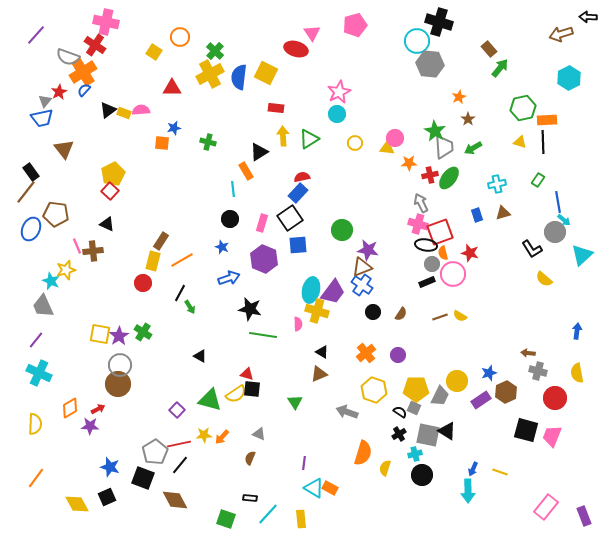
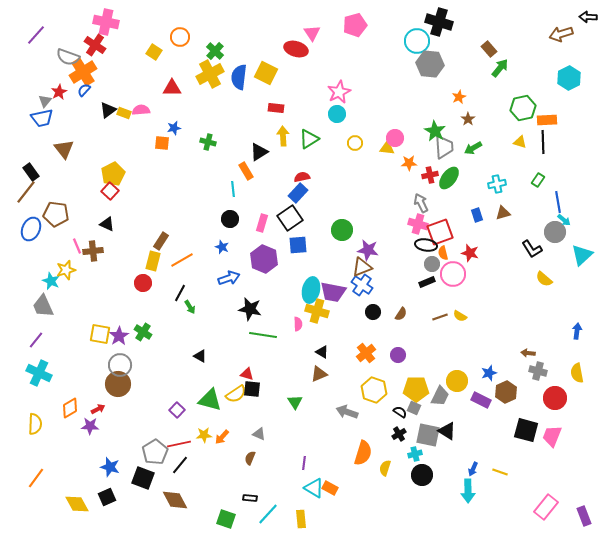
purple trapezoid at (333, 292): rotated 64 degrees clockwise
purple rectangle at (481, 400): rotated 60 degrees clockwise
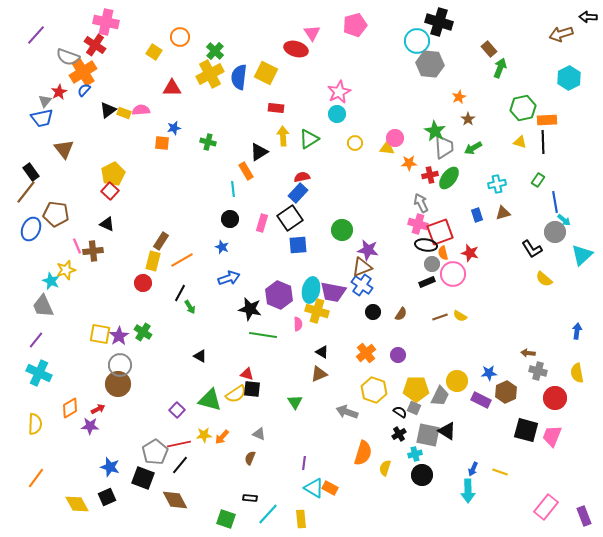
green arrow at (500, 68): rotated 18 degrees counterclockwise
blue line at (558, 202): moved 3 px left
purple hexagon at (264, 259): moved 15 px right, 36 px down
blue star at (489, 373): rotated 14 degrees clockwise
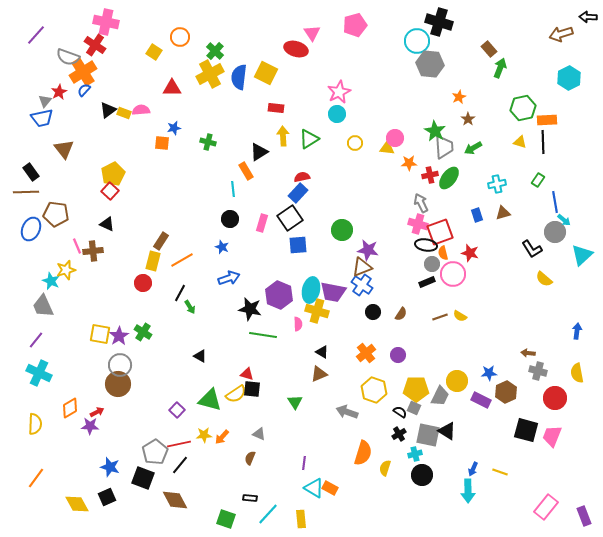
brown line at (26, 192): rotated 50 degrees clockwise
red arrow at (98, 409): moved 1 px left, 3 px down
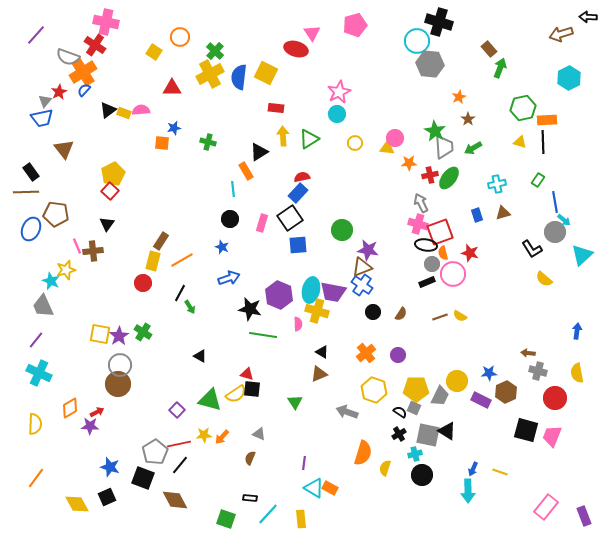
black triangle at (107, 224): rotated 42 degrees clockwise
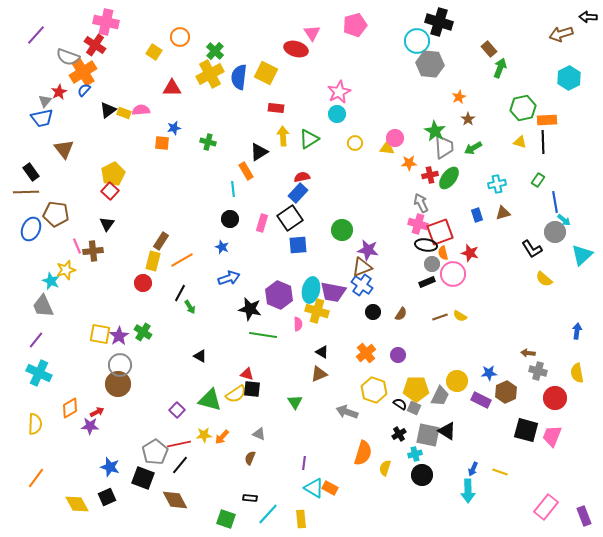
black semicircle at (400, 412): moved 8 px up
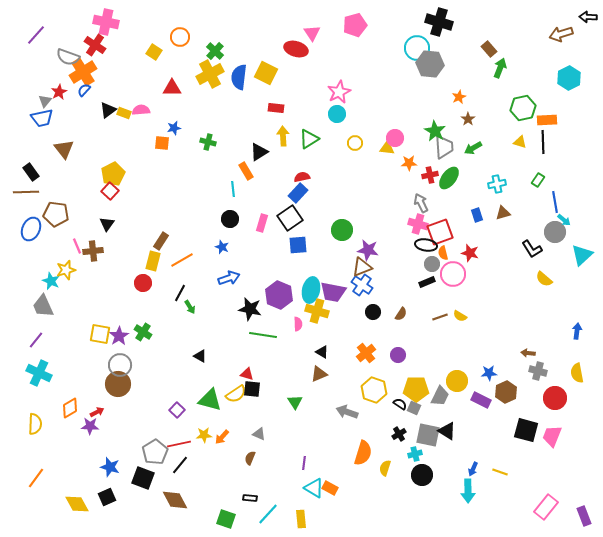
cyan circle at (417, 41): moved 7 px down
